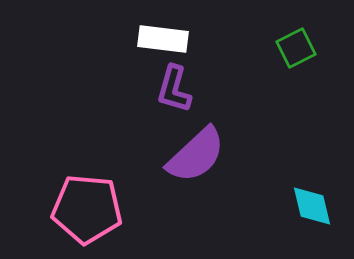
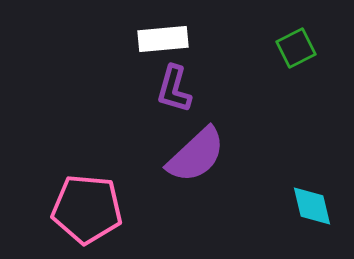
white rectangle: rotated 12 degrees counterclockwise
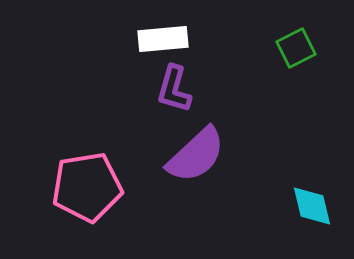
pink pentagon: moved 22 px up; rotated 14 degrees counterclockwise
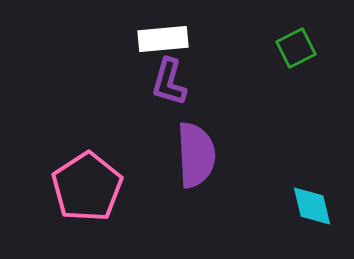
purple L-shape: moved 5 px left, 7 px up
purple semicircle: rotated 50 degrees counterclockwise
pink pentagon: rotated 24 degrees counterclockwise
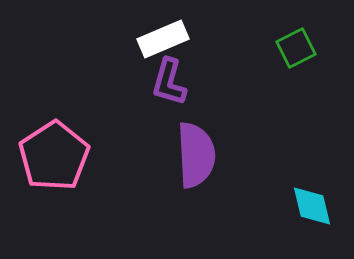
white rectangle: rotated 18 degrees counterclockwise
pink pentagon: moved 33 px left, 31 px up
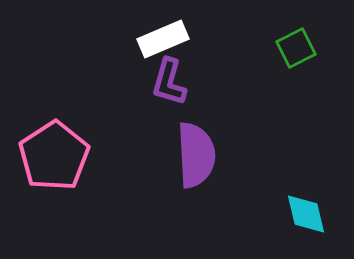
cyan diamond: moved 6 px left, 8 px down
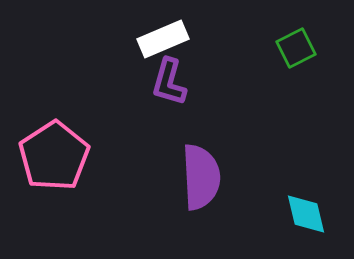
purple semicircle: moved 5 px right, 22 px down
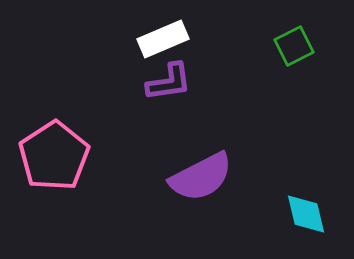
green square: moved 2 px left, 2 px up
purple L-shape: rotated 114 degrees counterclockwise
purple semicircle: rotated 66 degrees clockwise
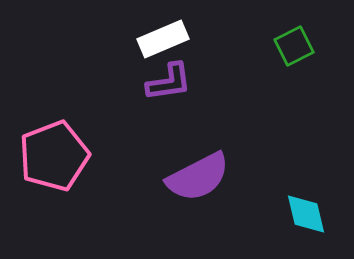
pink pentagon: rotated 12 degrees clockwise
purple semicircle: moved 3 px left
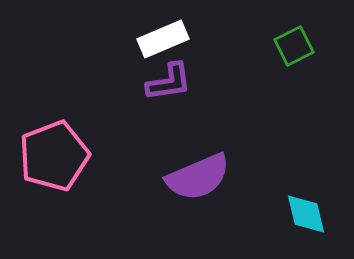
purple semicircle: rotated 4 degrees clockwise
